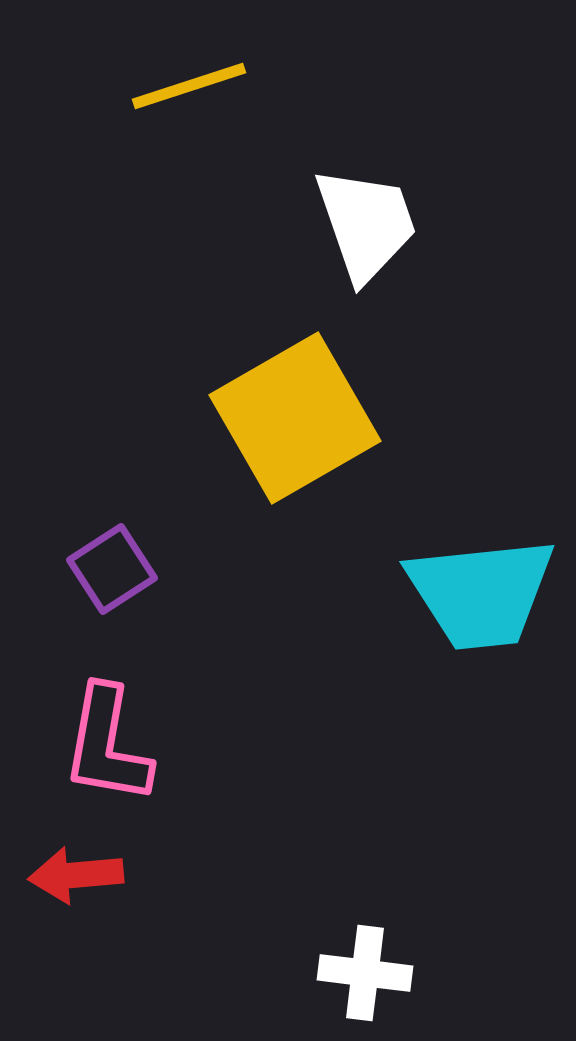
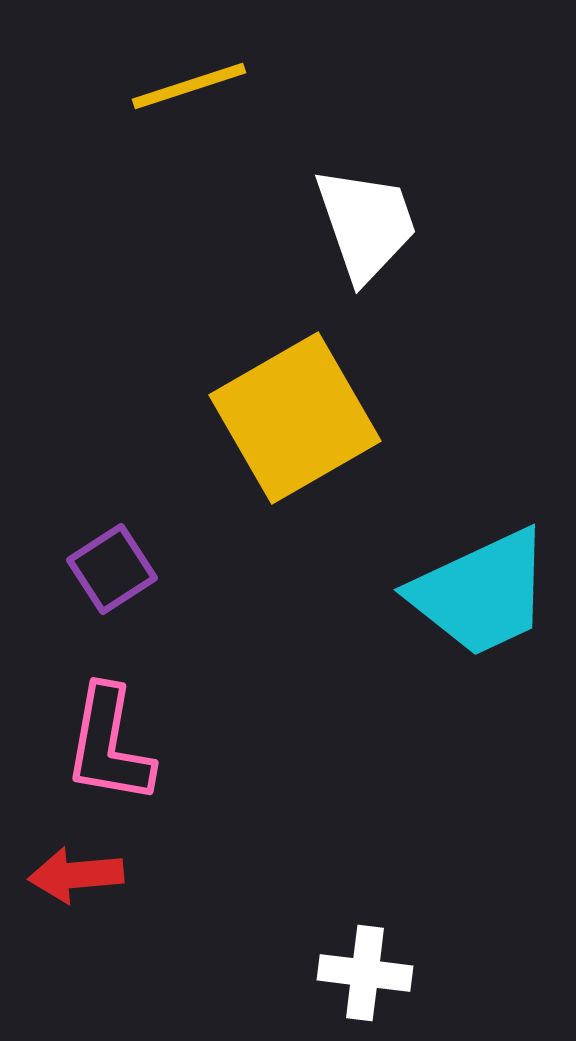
cyan trapezoid: rotated 19 degrees counterclockwise
pink L-shape: moved 2 px right
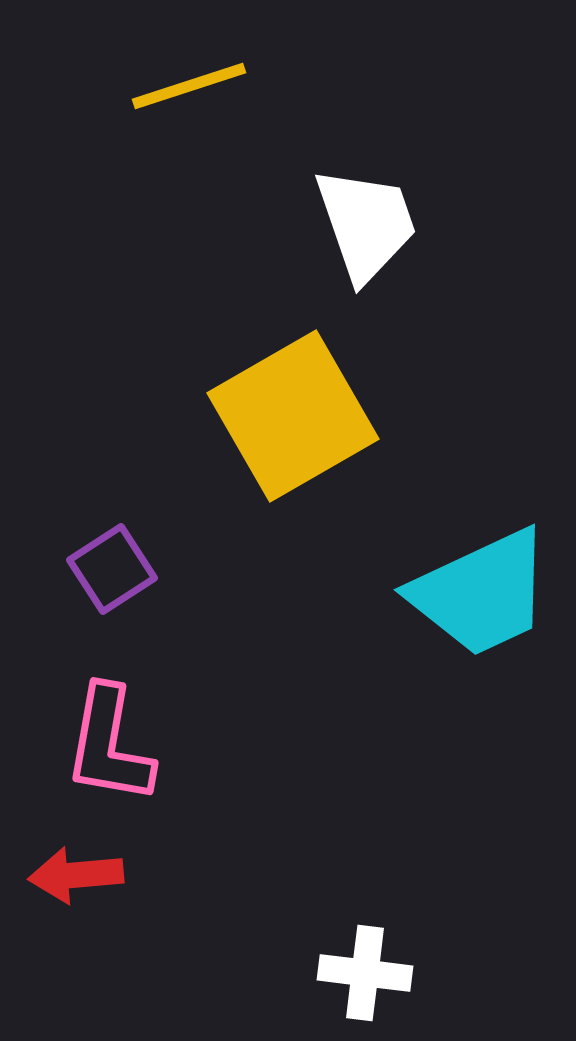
yellow square: moved 2 px left, 2 px up
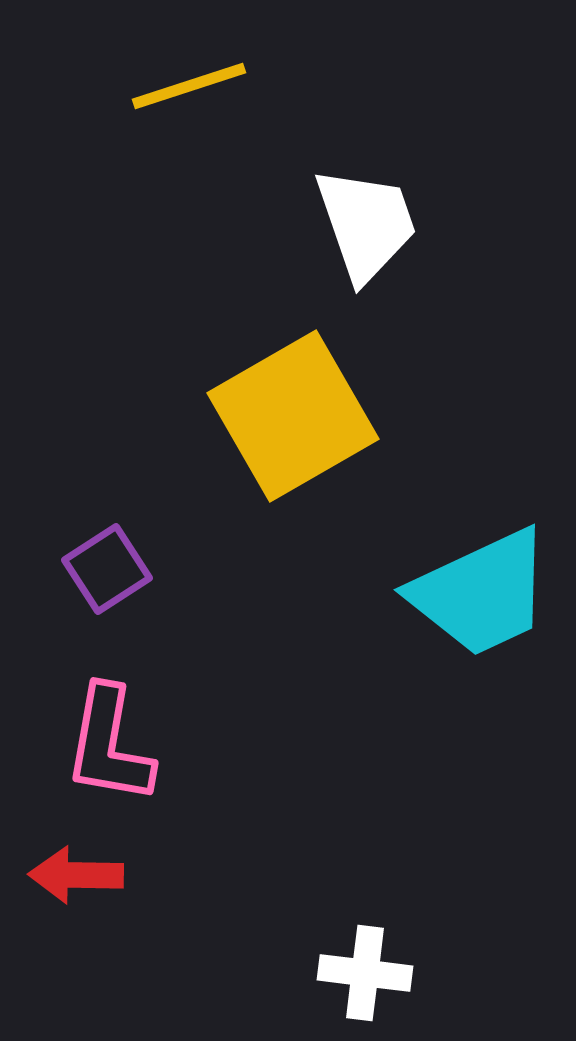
purple square: moved 5 px left
red arrow: rotated 6 degrees clockwise
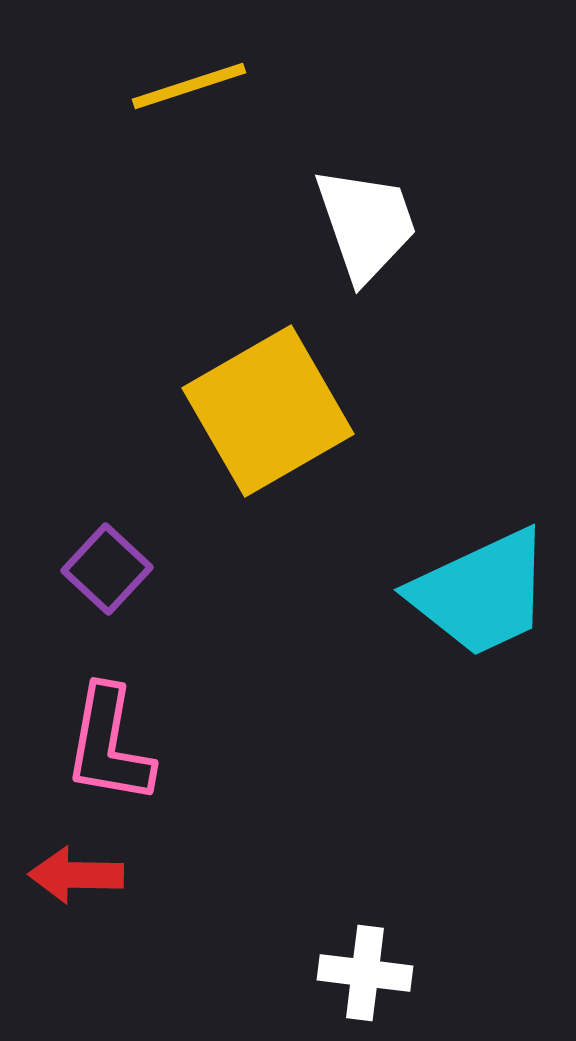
yellow square: moved 25 px left, 5 px up
purple square: rotated 14 degrees counterclockwise
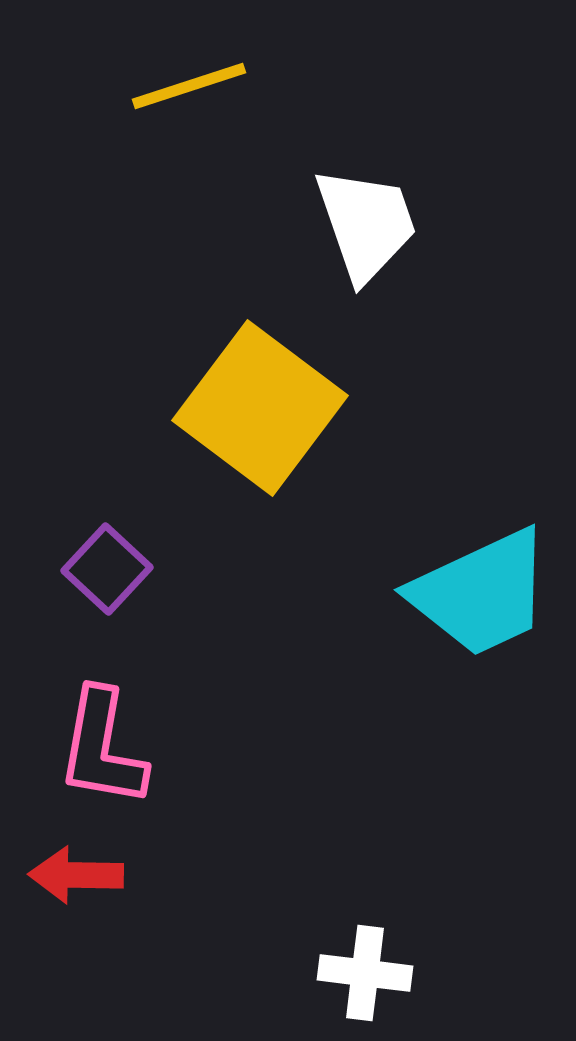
yellow square: moved 8 px left, 3 px up; rotated 23 degrees counterclockwise
pink L-shape: moved 7 px left, 3 px down
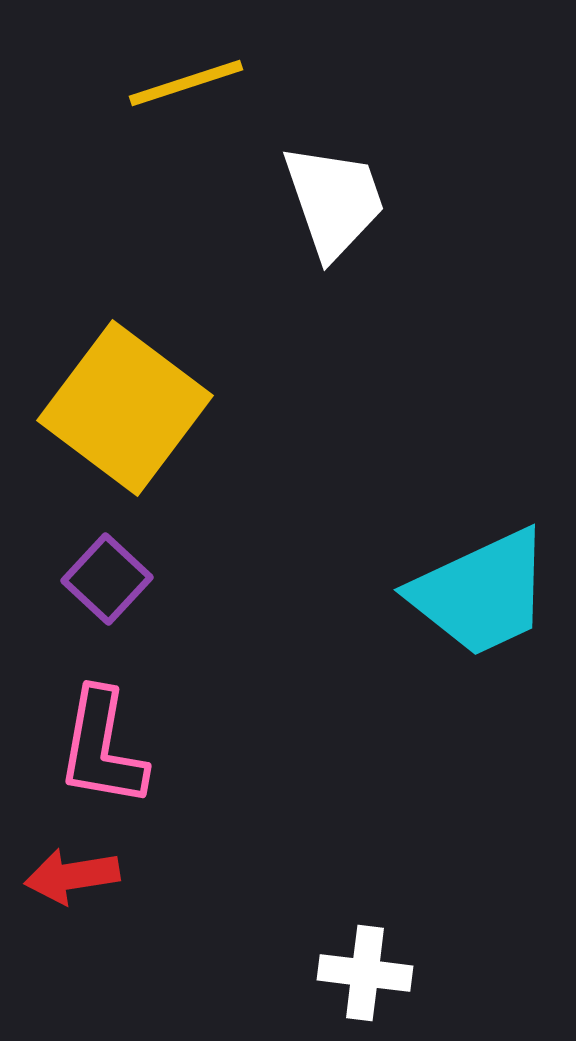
yellow line: moved 3 px left, 3 px up
white trapezoid: moved 32 px left, 23 px up
yellow square: moved 135 px left
purple square: moved 10 px down
red arrow: moved 4 px left, 1 px down; rotated 10 degrees counterclockwise
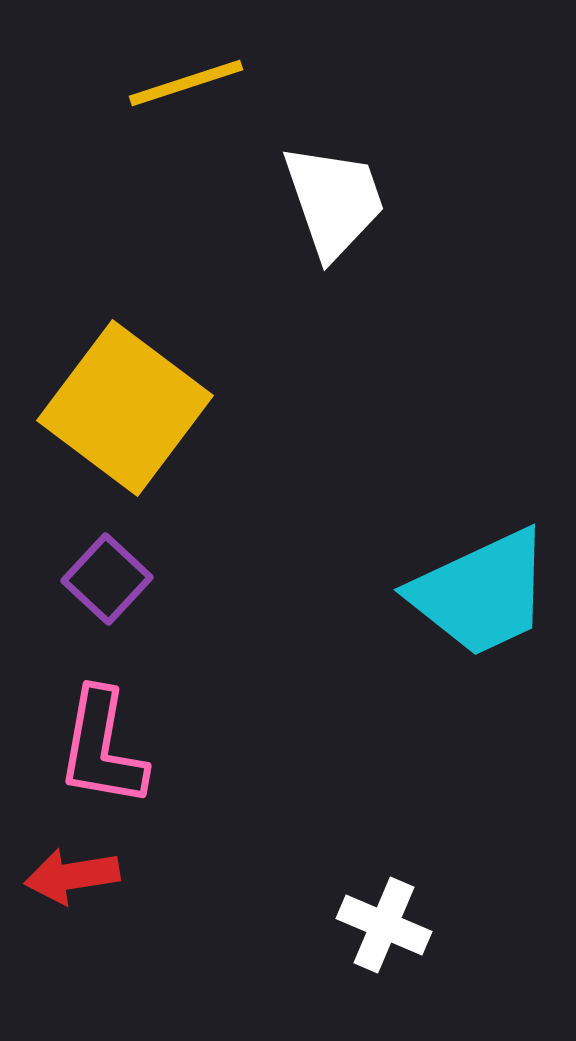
white cross: moved 19 px right, 48 px up; rotated 16 degrees clockwise
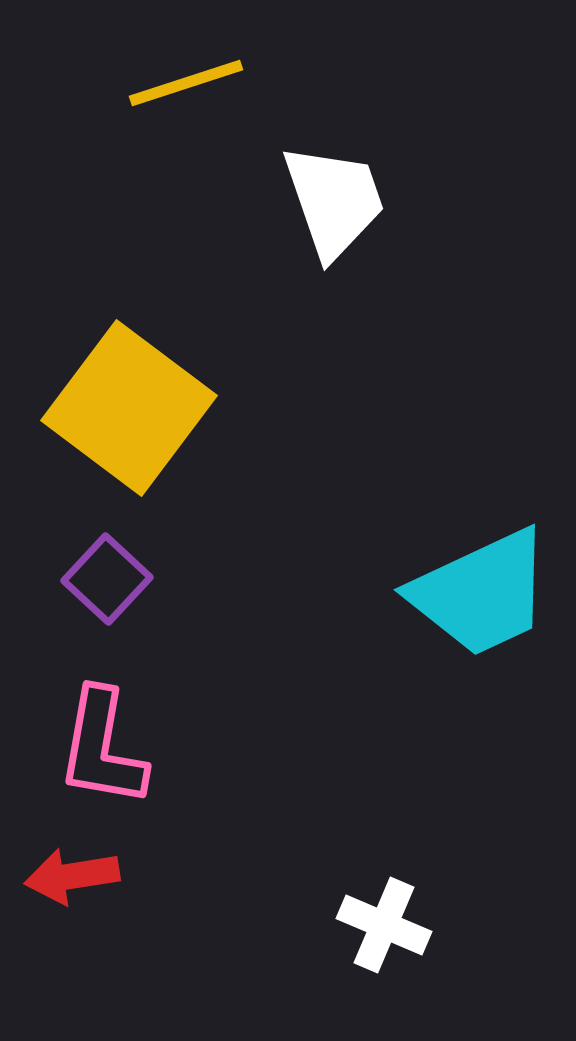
yellow square: moved 4 px right
